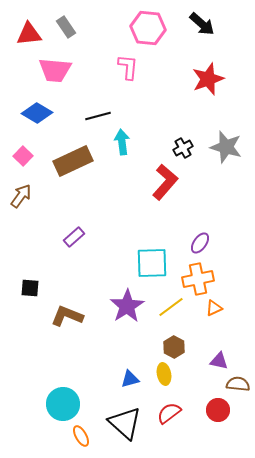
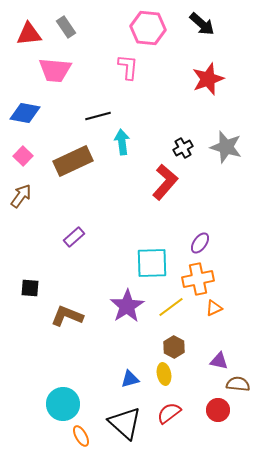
blue diamond: moved 12 px left; rotated 20 degrees counterclockwise
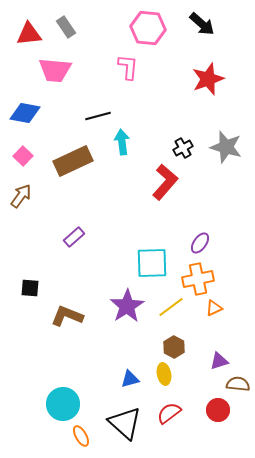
purple triangle: rotated 30 degrees counterclockwise
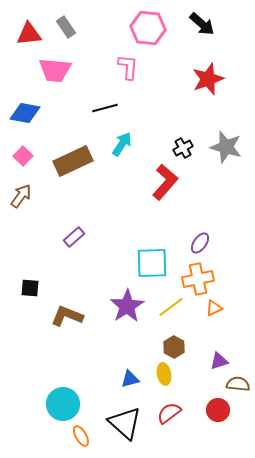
black line: moved 7 px right, 8 px up
cyan arrow: moved 2 px down; rotated 40 degrees clockwise
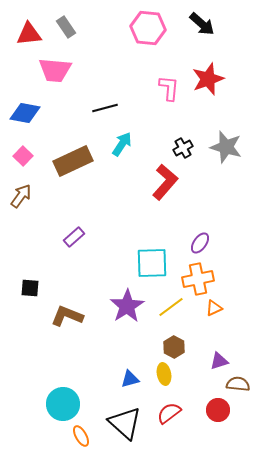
pink L-shape: moved 41 px right, 21 px down
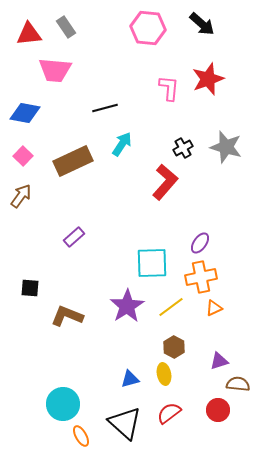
orange cross: moved 3 px right, 2 px up
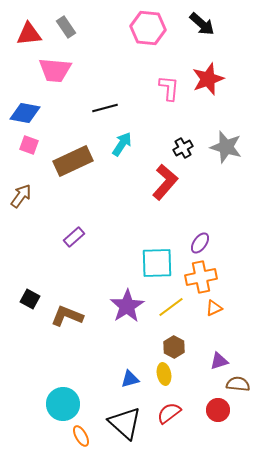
pink square: moved 6 px right, 11 px up; rotated 24 degrees counterclockwise
cyan square: moved 5 px right
black square: moved 11 px down; rotated 24 degrees clockwise
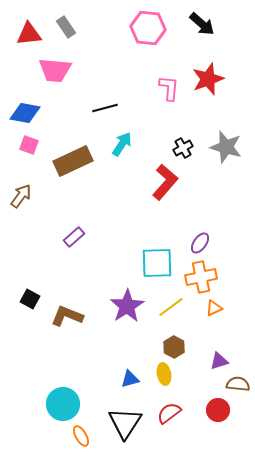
black triangle: rotated 21 degrees clockwise
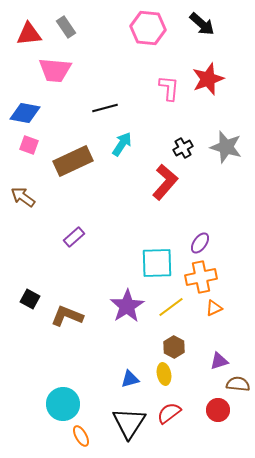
brown arrow: moved 2 px right, 1 px down; rotated 90 degrees counterclockwise
black triangle: moved 4 px right
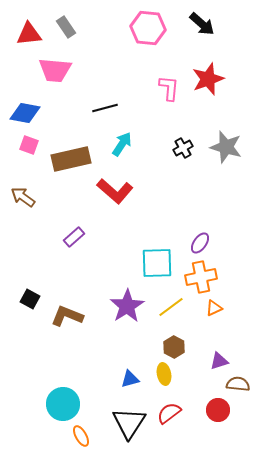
brown rectangle: moved 2 px left, 2 px up; rotated 12 degrees clockwise
red L-shape: moved 50 px left, 9 px down; rotated 90 degrees clockwise
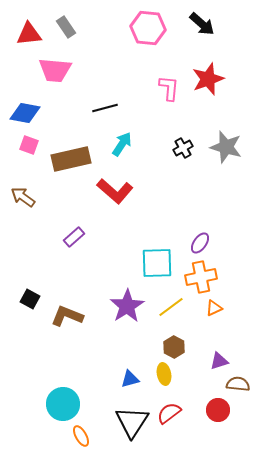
black triangle: moved 3 px right, 1 px up
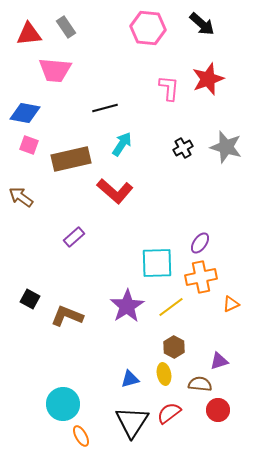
brown arrow: moved 2 px left
orange triangle: moved 17 px right, 4 px up
brown semicircle: moved 38 px left
